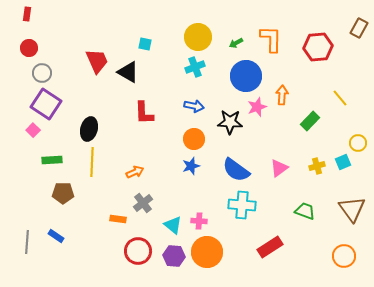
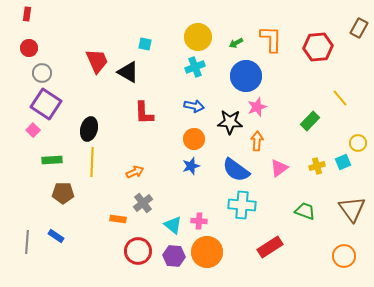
orange arrow at (282, 95): moved 25 px left, 46 px down
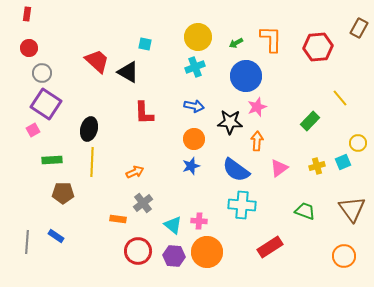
red trapezoid at (97, 61): rotated 24 degrees counterclockwise
pink square at (33, 130): rotated 16 degrees clockwise
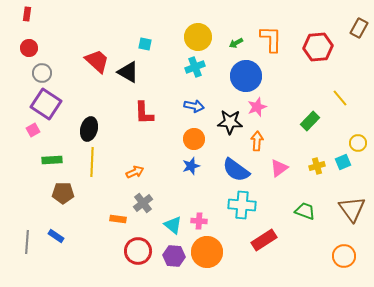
red rectangle at (270, 247): moved 6 px left, 7 px up
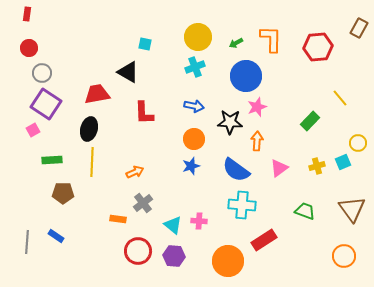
red trapezoid at (97, 61): moved 33 px down; rotated 52 degrees counterclockwise
orange circle at (207, 252): moved 21 px right, 9 px down
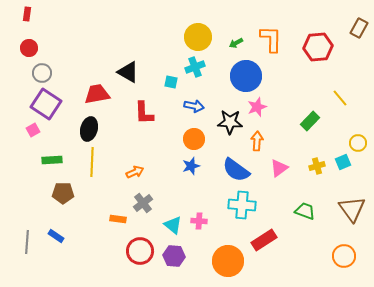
cyan square at (145, 44): moved 26 px right, 38 px down
red circle at (138, 251): moved 2 px right
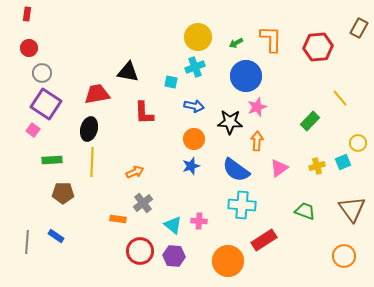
black triangle at (128, 72): rotated 20 degrees counterclockwise
pink square at (33, 130): rotated 24 degrees counterclockwise
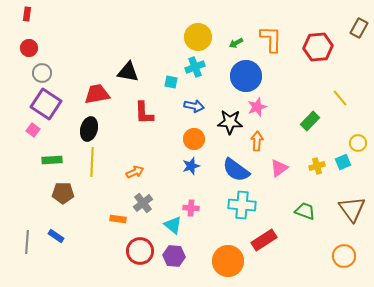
pink cross at (199, 221): moved 8 px left, 13 px up
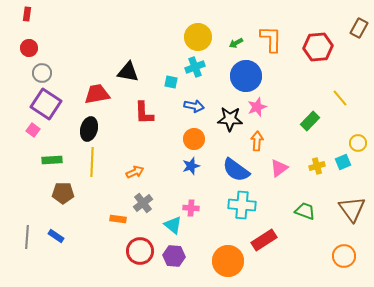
black star at (230, 122): moved 3 px up
gray line at (27, 242): moved 5 px up
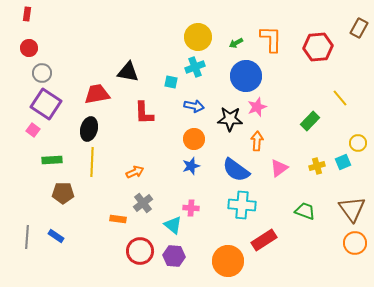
orange circle at (344, 256): moved 11 px right, 13 px up
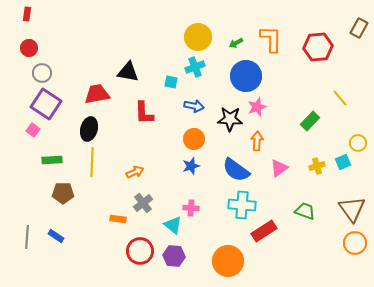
red rectangle at (264, 240): moved 9 px up
